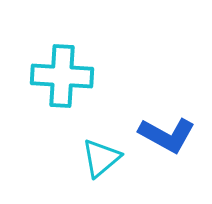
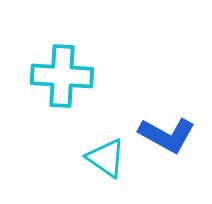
cyan triangle: moved 5 px right; rotated 45 degrees counterclockwise
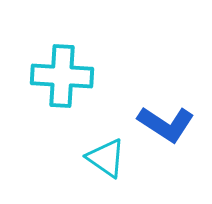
blue L-shape: moved 1 px left, 11 px up; rotated 4 degrees clockwise
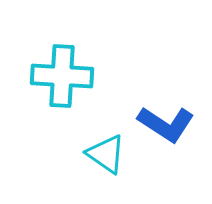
cyan triangle: moved 4 px up
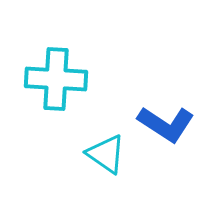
cyan cross: moved 6 px left, 3 px down
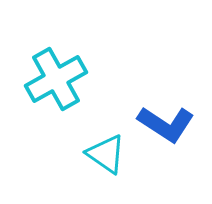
cyan cross: rotated 32 degrees counterclockwise
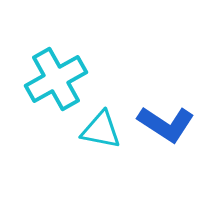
cyan triangle: moved 5 px left, 24 px up; rotated 24 degrees counterclockwise
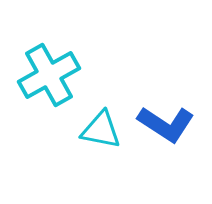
cyan cross: moved 7 px left, 4 px up
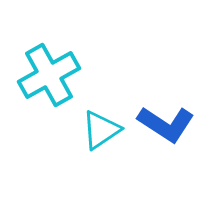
cyan triangle: rotated 45 degrees counterclockwise
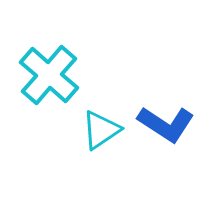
cyan cross: rotated 20 degrees counterclockwise
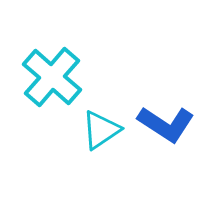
cyan cross: moved 3 px right, 2 px down
